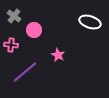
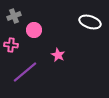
gray cross: rotated 32 degrees clockwise
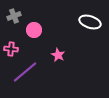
pink cross: moved 4 px down
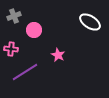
white ellipse: rotated 15 degrees clockwise
purple line: rotated 8 degrees clockwise
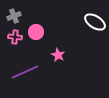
white ellipse: moved 5 px right
pink circle: moved 2 px right, 2 px down
pink cross: moved 4 px right, 12 px up
purple line: rotated 8 degrees clockwise
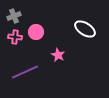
white ellipse: moved 10 px left, 7 px down
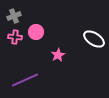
white ellipse: moved 9 px right, 10 px down
pink star: rotated 16 degrees clockwise
purple line: moved 8 px down
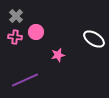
gray cross: moved 2 px right; rotated 24 degrees counterclockwise
pink star: rotated 16 degrees clockwise
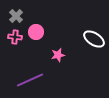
purple line: moved 5 px right
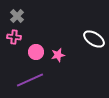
gray cross: moved 1 px right
pink circle: moved 20 px down
pink cross: moved 1 px left
